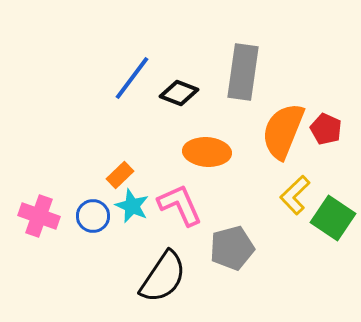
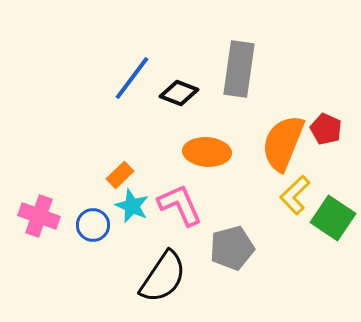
gray rectangle: moved 4 px left, 3 px up
orange semicircle: moved 12 px down
blue circle: moved 9 px down
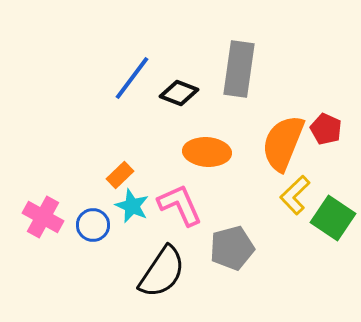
pink cross: moved 4 px right, 1 px down; rotated 9 degrees clockwise
black semicircle: moved 1 px left, 5 px up
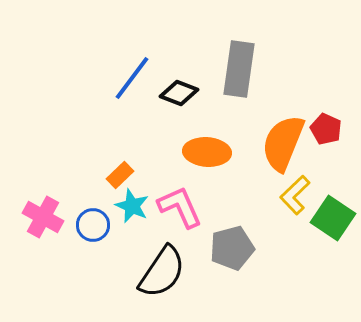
pink L-shape: moved 2 px down
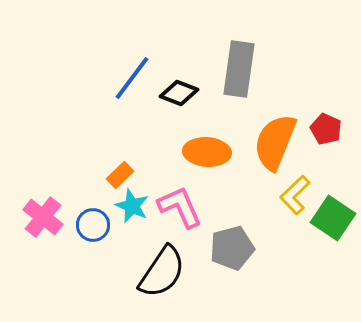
orange semicircle: moved 8 px left, 1 px up
pink cross: rotated 9 degrees clockwise
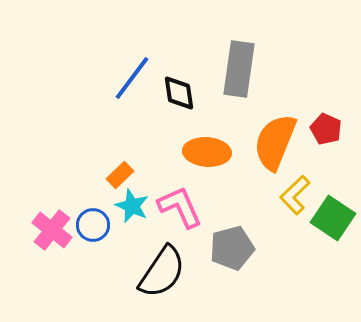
black diamond: rotated 60 degrees clockwise
pink cross: moved 9 px right, 13 px down
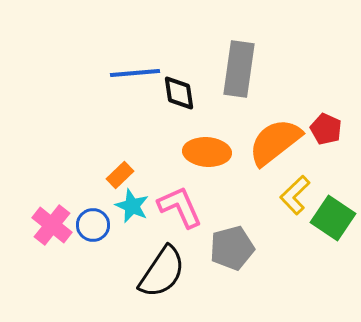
blue line: moved 3 px right, 5 px up; rotated 48 degrees clockwise
orange semicircle: rotated 30 degrees clockwise
pink cross: moved 5 px up
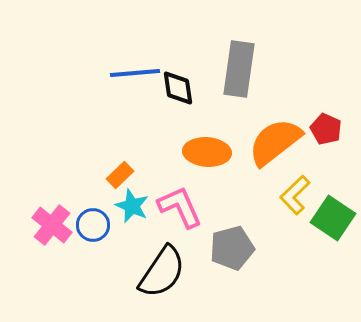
black diamond: moved 1 px left, 5 px up
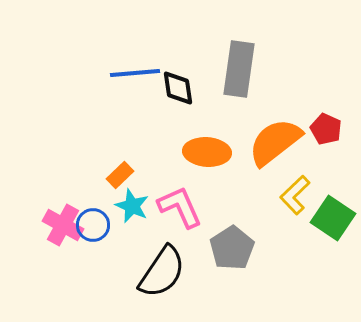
pink cross: moved 11 px right; rotated 9 degrees counterclockwise
gray pentagon: rotated 18 degrees counterclockwise
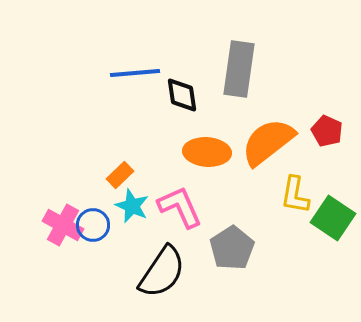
black diamond: moved 4 px right, 7 px down
red pentagon: moved 1 px right, 2 px down
orange semicircle: moved 7 px left
yellow L-shape: rotated 36 degrees counterclockwise
